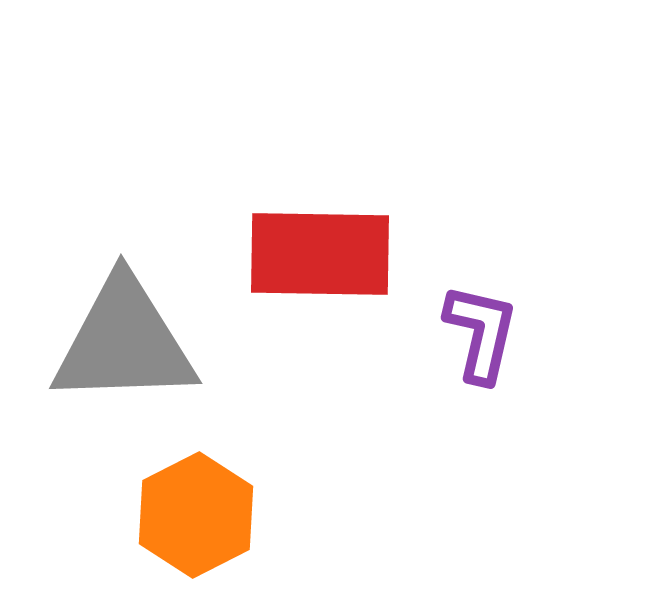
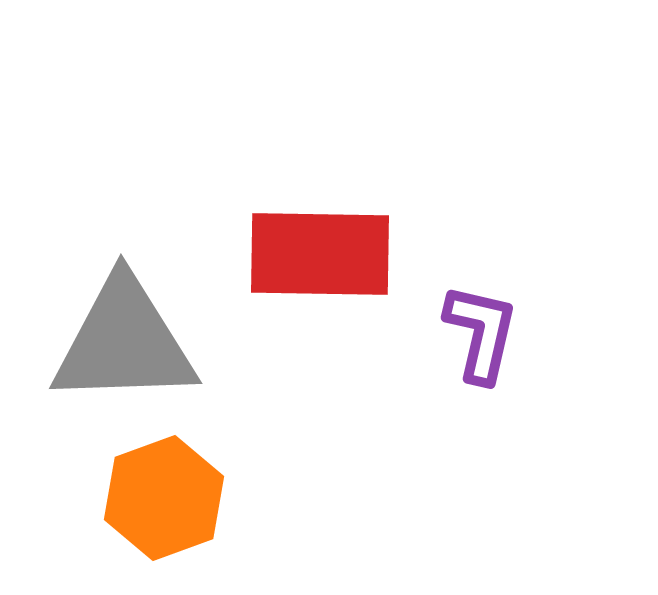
orange hexagon: moved 32 px left, 17 px up; rotated 7 degrees clockwise
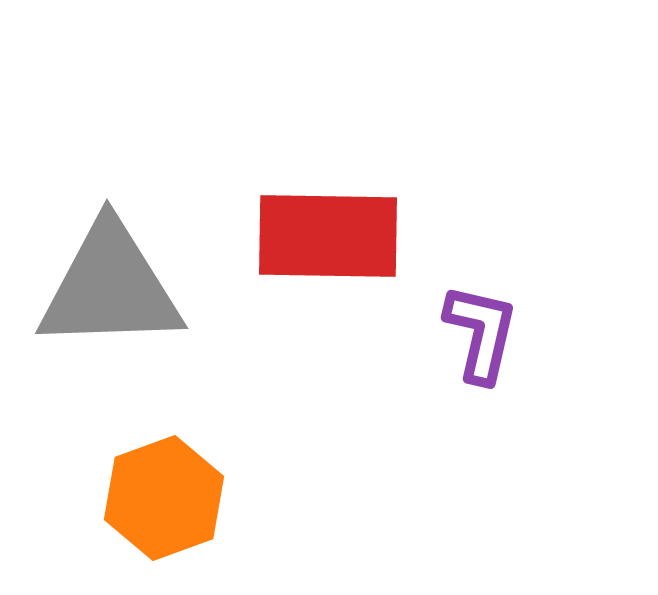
red rectangle: moved 8 px right, 18 px up
gray triangle: moved 14 px left, 55 px up
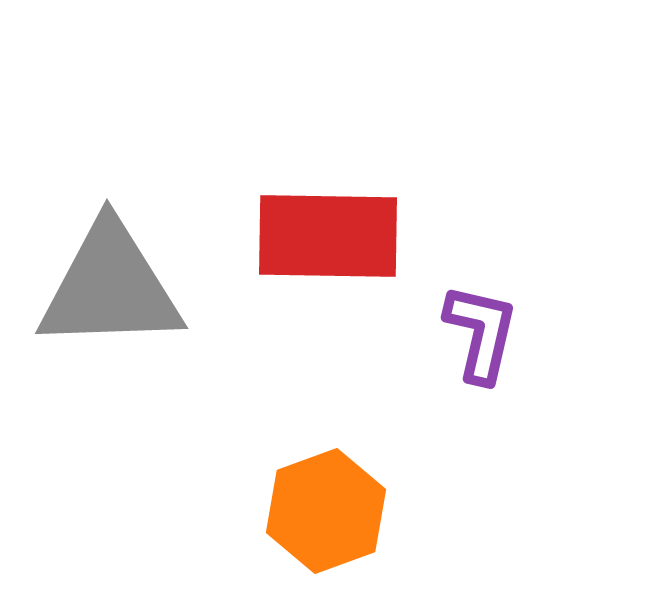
orange hexagon: moved 162 px right, 13 px down
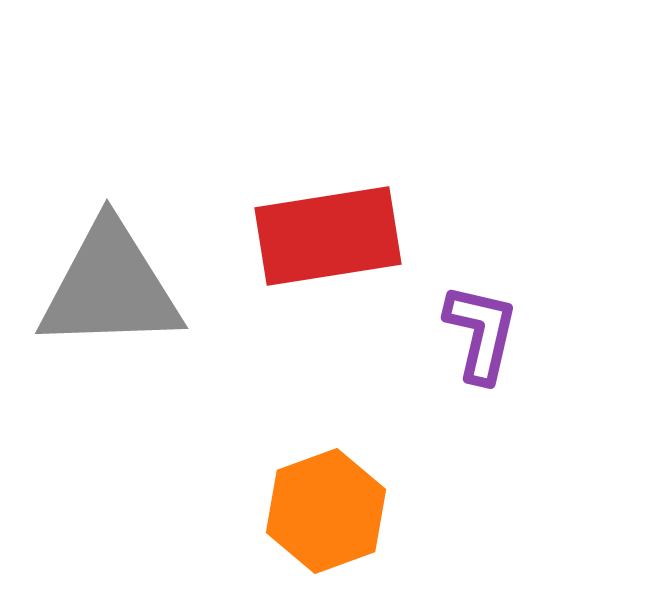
red rectangle: rotated 10 degrees counterclockwise
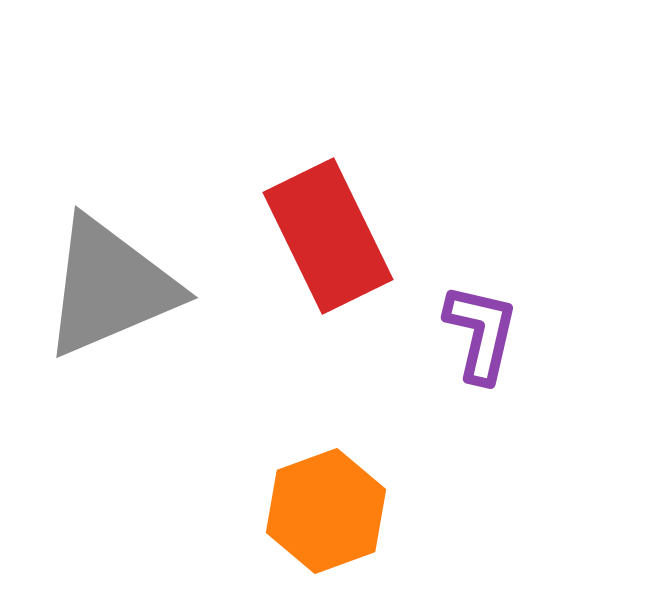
red rectangle: rotated 73 degrees clockwise
gray triangle: rotated 21 degrees counterclockwise
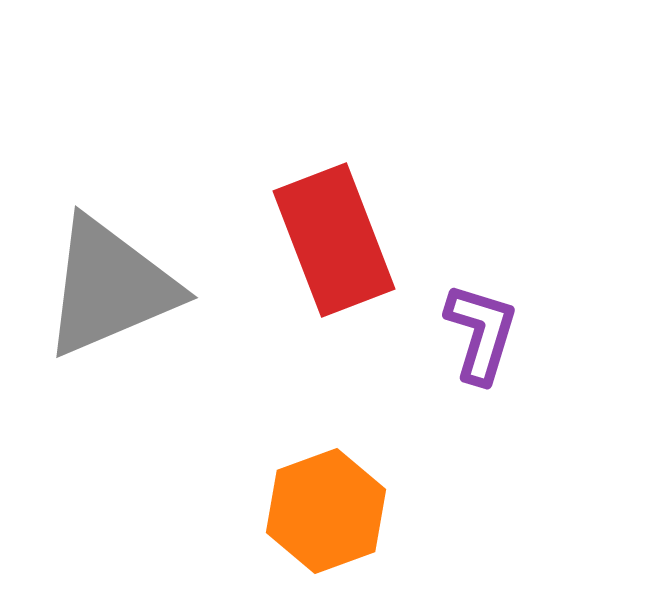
red rectangle: moved 6 px right, 4 px down; rotated 5 degrees clockwise
purple L-shape: rotated 4 degrees clockwise
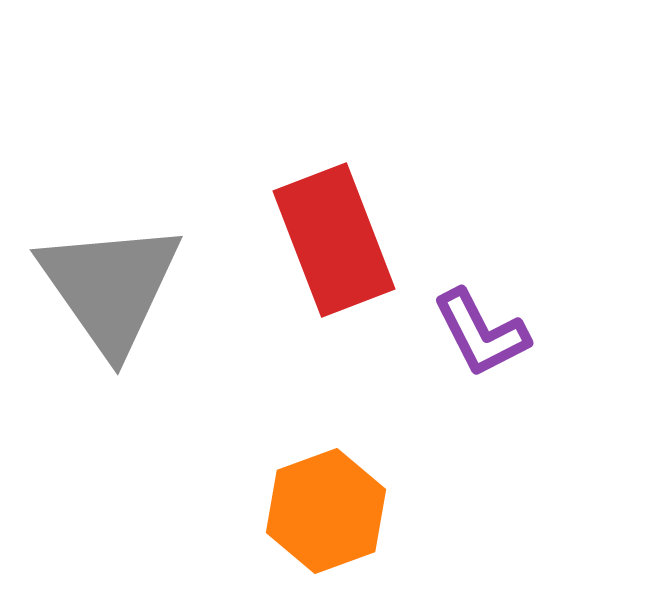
gray triangle: rotated 42 degrees counterclockwise
purple L-shape: rotated 136 degrees clockwise
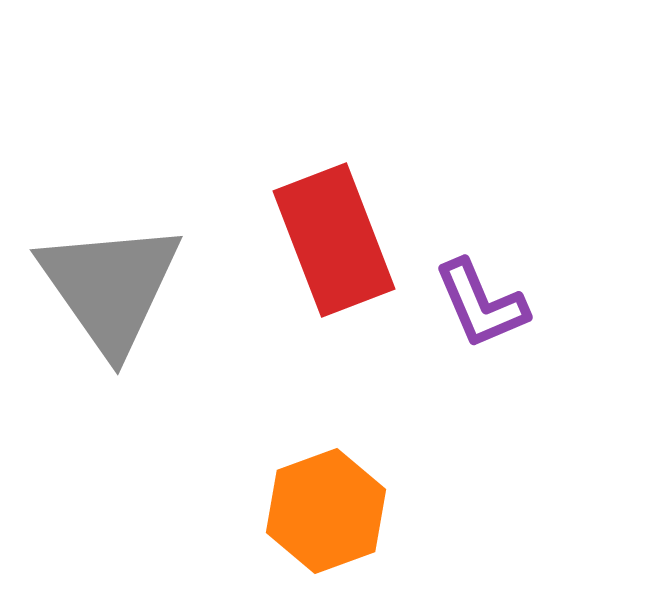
purple L-shape: moved 29 px up; rotated 4 degrees clockwise
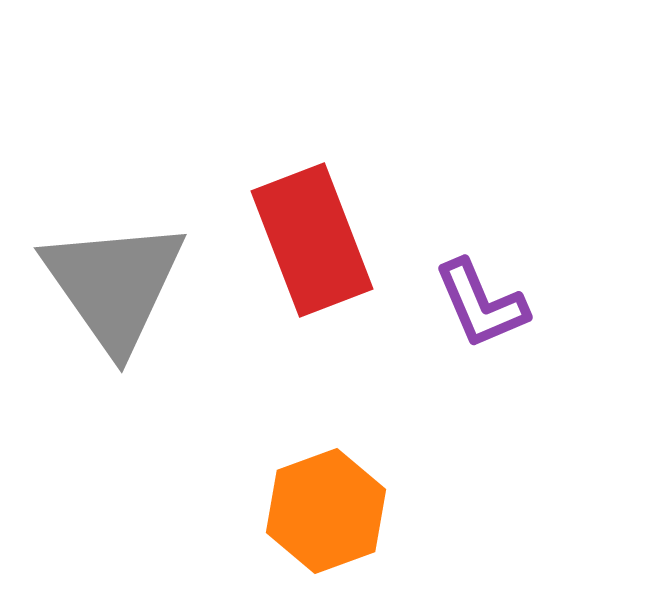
red rectangle: moved 22 px left
gray triangle: moved 4 px right, 2 px up
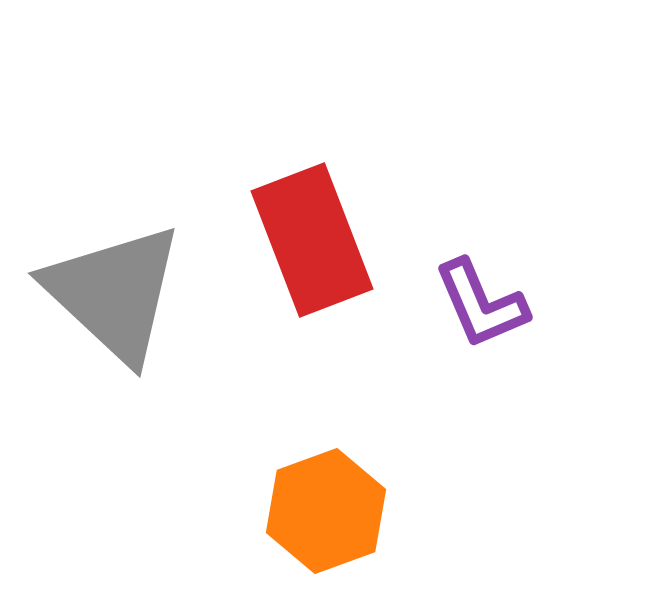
gray triangle: moved 8 px down; rotated 12 degrees counterclockwise
